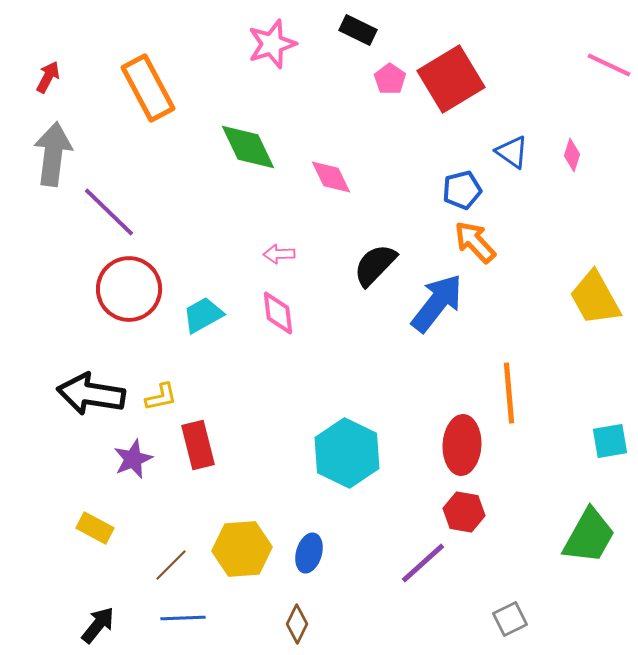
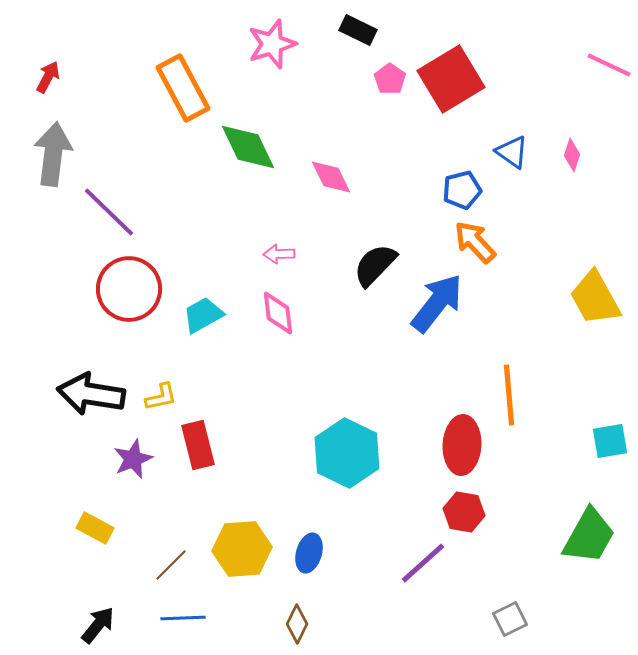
orange rectangle at (148, 88): moved 35 px right
orange line at (509, 393): moved 2 px down
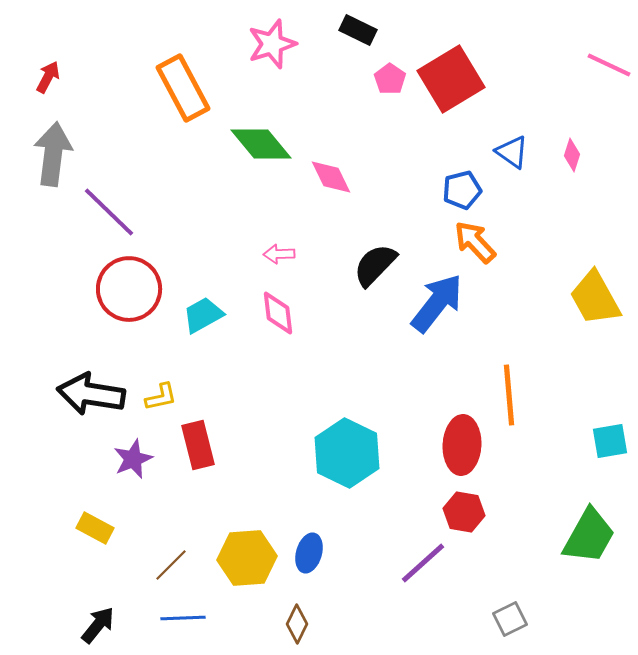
green diamond at (248, 147): moved 13 px right, 3 px up; rotated 14 degrees counterclockwise
yellow hexagon at (242, 549): moved 5 px right, 9 px down
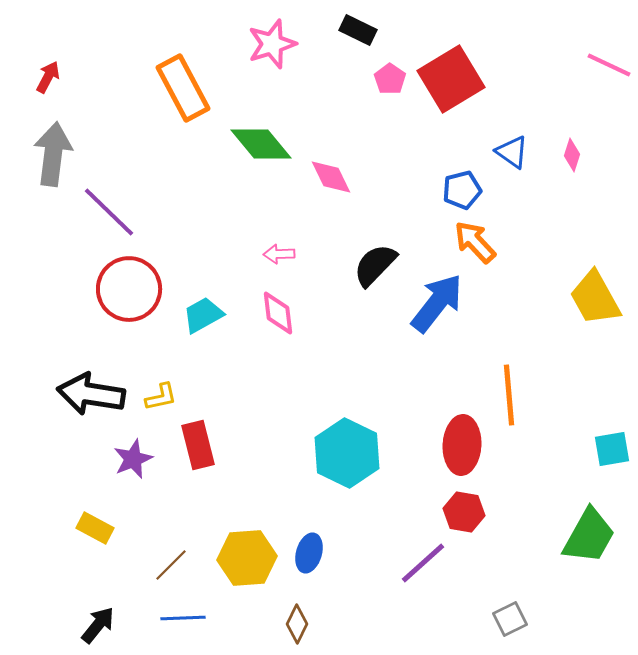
cyan square at (610, 441): moved 2 px right, 8 px down
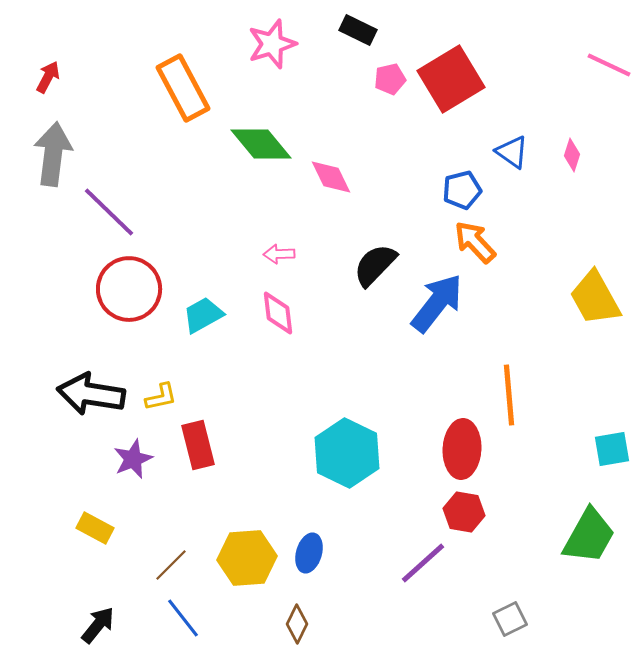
pink pentagon at (390, 79): rotated 24 degrees clockwise
red ellipse at (462, 445): moved 4 px down
blue line at (183, 618): rotated 54 degrees clockwise
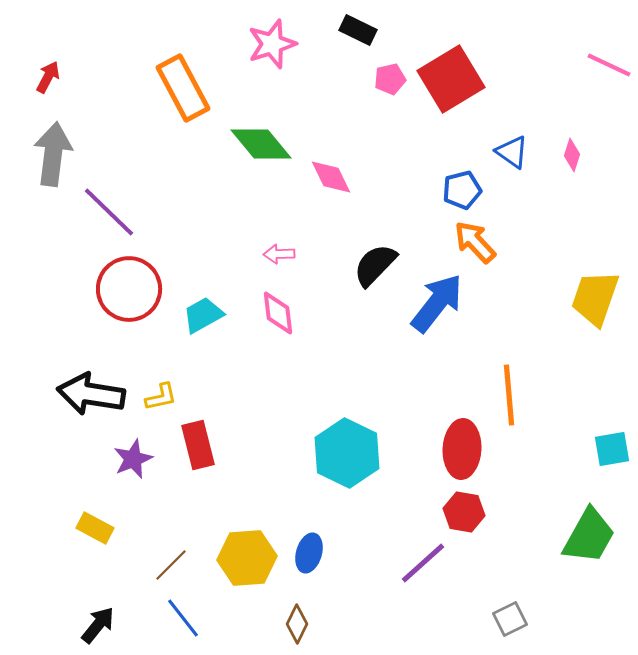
yellow trapezoid at (595, 298): rotated 48 degrees clockwise
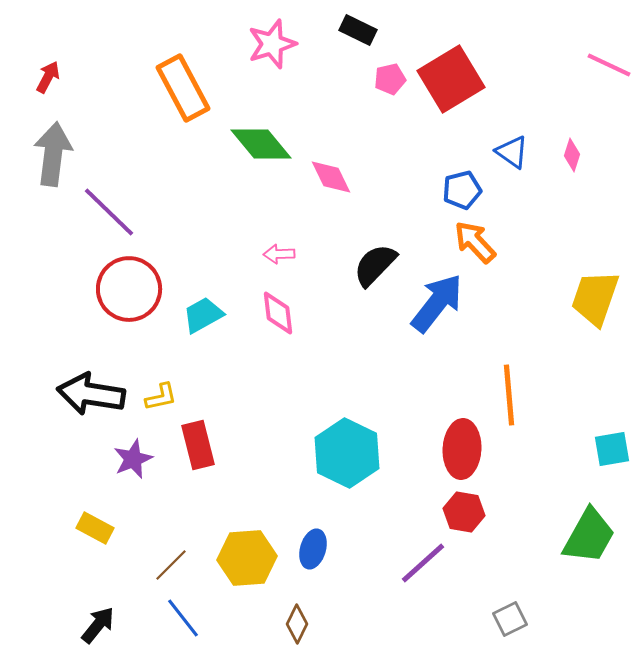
blue ellipse at (309, 553): moved 4 px right, 4 px up
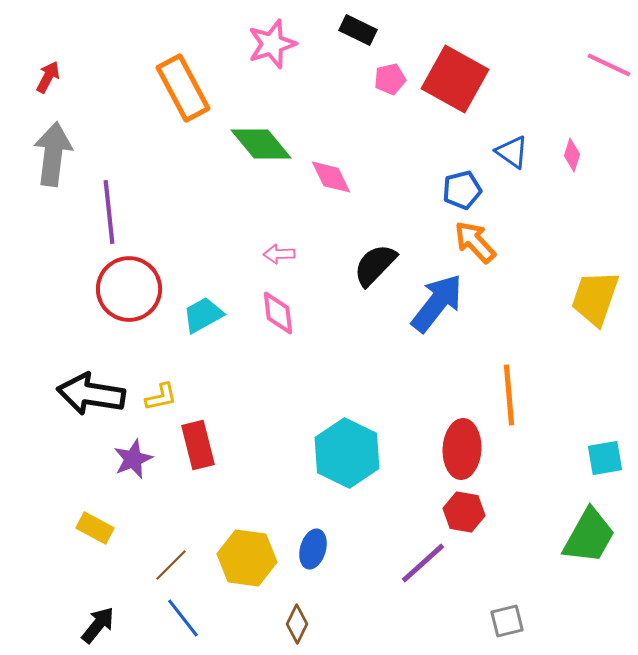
red square at (451, 79): moved 4 px right; rotated 30 degrees counterclockwise
purple line at (109, 212): rotated 40 degrees clockwise
cyan square at (612, 449): moved 7 px left, 9 px down
yellow hexagon at (247, 558): rotated 12 degrees clockwise
gray square at (510, 619): moved 3 px left, 2 px down; rotated 12 degrees clockwise
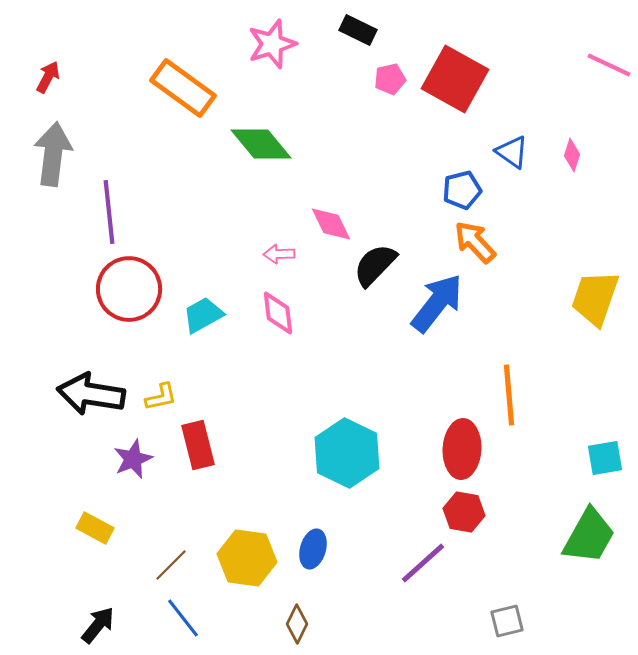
orange rectangle at (183, 88): rotated 26 degrees counterclockwise
pink diamond at (331, 177): moved 47 px down
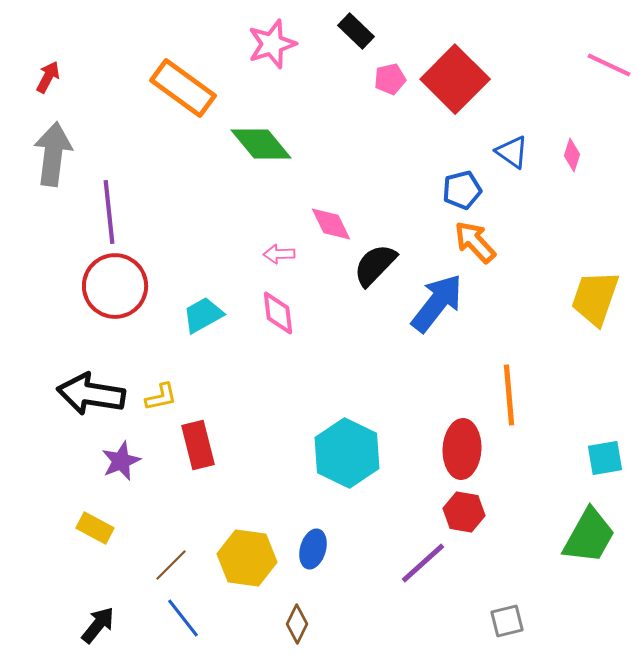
black rectangle at (358, 30): moved 2 px left, 1 px down; rotated 18 degrees clockwise
red square at (455, 79): rotated 16 degrees clockwise
red circle at (129, 289): moved 14 px left, 3 px up
purple star at (133, 459): moved 12 px left, 2 px down
